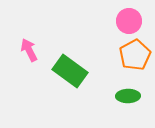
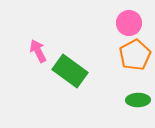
pink circle: moved 2 px down
pink arrow: moved 9 px right, 1 px down
green ellipse: moved 10 px right, 4 px down
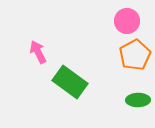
pink circle: moved 2 px left, 2 px up
pink arrow: moved 1 px down
green rectangle: moved 11 px down
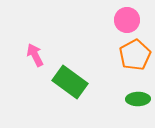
pink circle: moved 1 px up
pink arrow: moved 3 px left, 3 px down
green ellipse: moved 1 px up
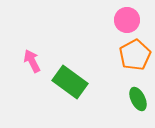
pink arrow: moved 3 px left, 6 px down
green ellipse: rotated 65 degrees clockwise
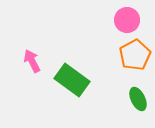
green rectangle: moved 2 px right, 2 px up
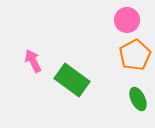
pink arrow: moved 1 px right
